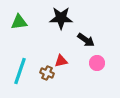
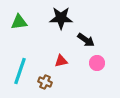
brown cross: moved 2 px left, 9 px down
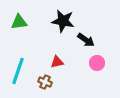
black star: moved 2 px right, 3 px down; rotated 10 degrees clockwise
red triangle: moved 4 px left, 1 px down
cyan line: moved 2 px left
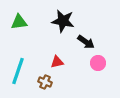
black arrow: moved 2 px down
pink circle: moved 1 px right
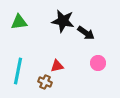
black arrow: moved 9 px up
red triangle: moved 4 px down
cyan line: rotated 8 degrees counterclockwise
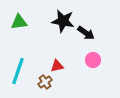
pink circle: moved 5 px left, 3 px up
cyan line: rotated 8 degrees clockwise
brown cross: rotated 32 degrees clockwise
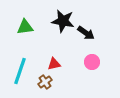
green triangle: moved 6 px right, 5 px down
pink circle: moved 1 px left, 2 px down
red triangle: moved 3 px left, 2 px up
cyan line: moved 2 px right
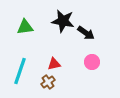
brown cross: moved 3 px right
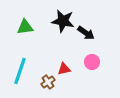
red triangle: moved 10 px right, 5 px down
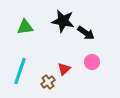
red triangle: rotated 32 degrees counterclockwise
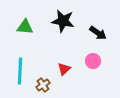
green triangle: rotated 12 degrees clockwise
black arrow: moved 12 px right
pink circle: moved 1 px right, 1 px up
cyan line: rotated 16 degrees counterclockwise
brown cross: moved 5 px left, 3 px down
